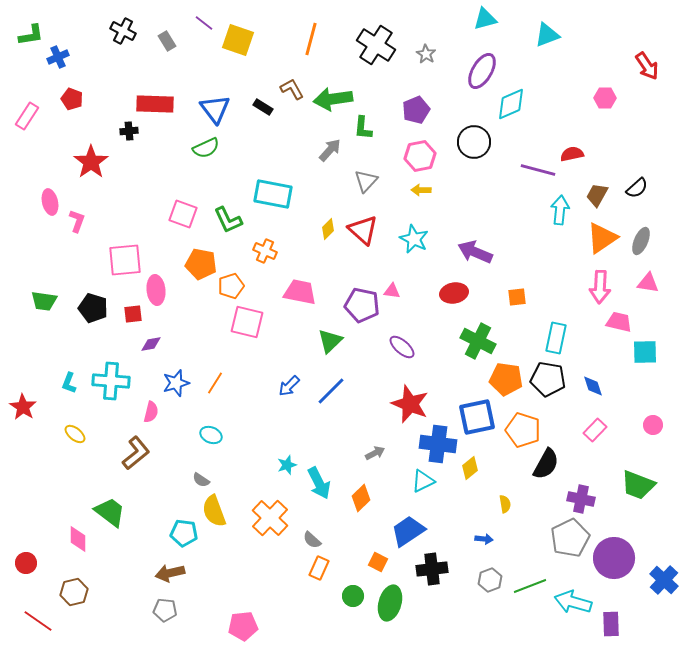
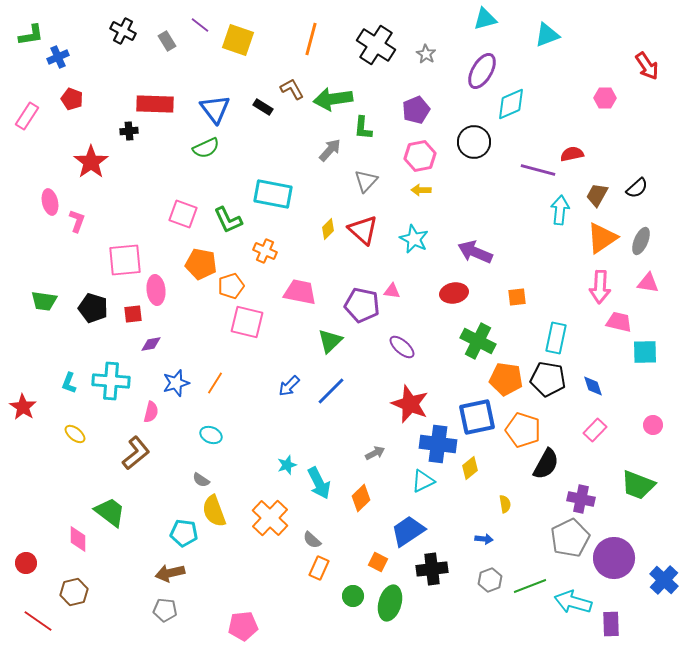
purple line at (204, 23): moved 4 px left, 2 px down
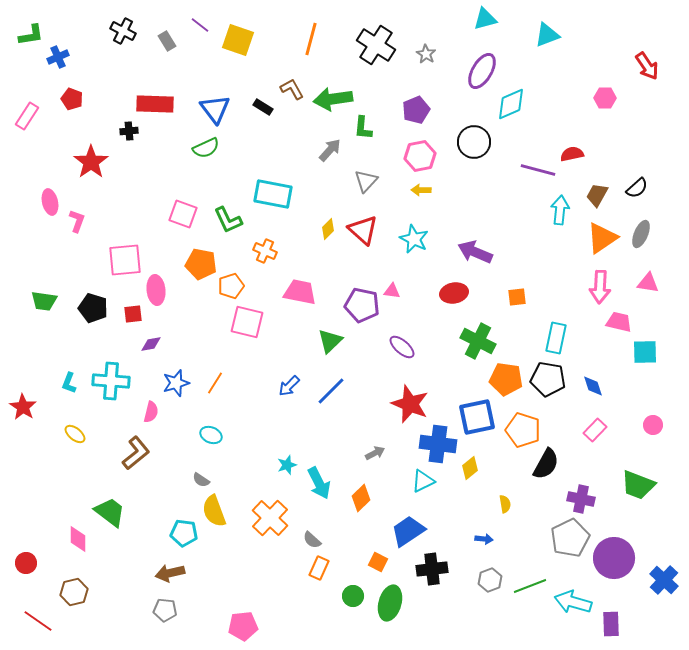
gray ellipse at (641, 241): moved 7 px up
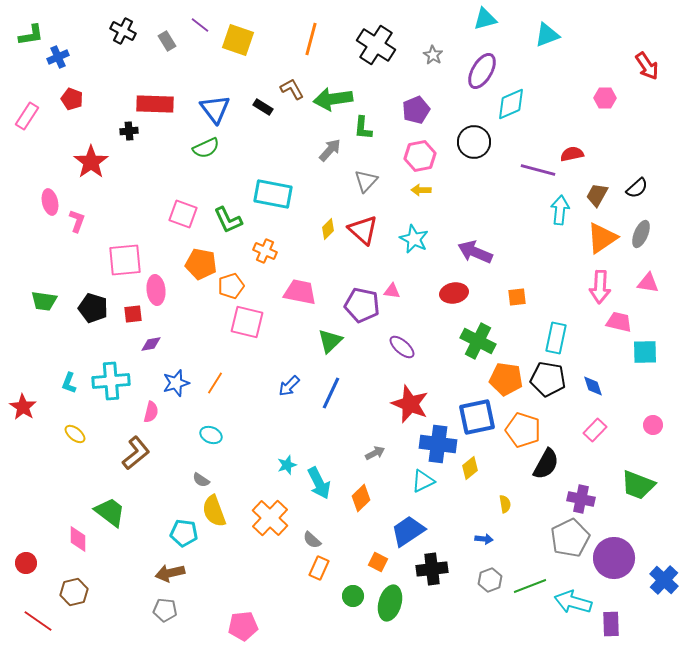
gray star at (426, 54): moved 7 px right, 1 px down
cyan cross at (111, 381): rotated 9 degrees counterclockwise
blue line at (331, 391): moved 2 px down; rotated 20 degrees counterclockwise
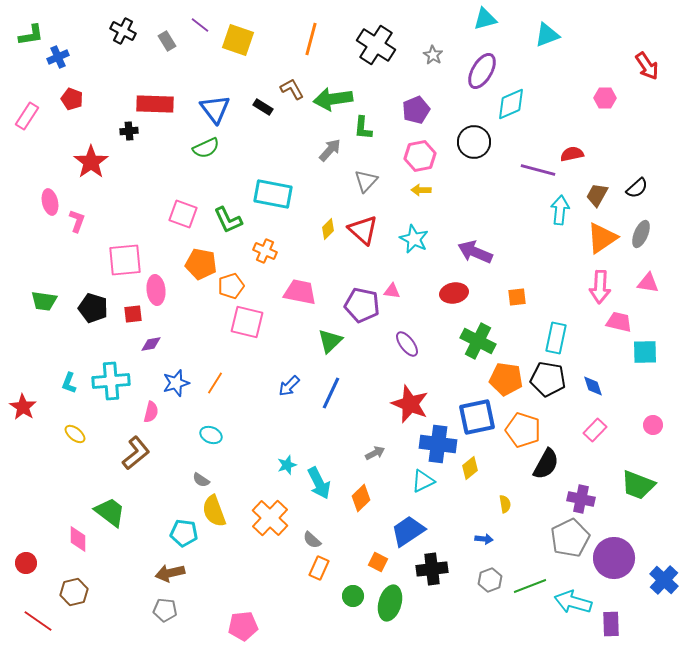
purple ellipse at (402, 347): moved 5 px right, 3 px up; rotated 12 degrees clockwise
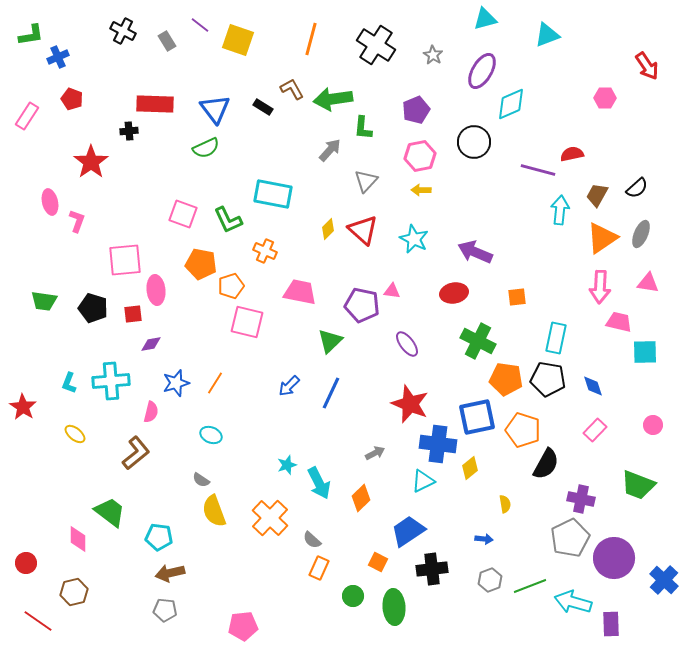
cyan pentagon at (184, 533): moved 25 px left, 4 px down
green ellipse at (390, 603): moved 4 px right, 4 px down; rotated 20 degrees counterclockwise
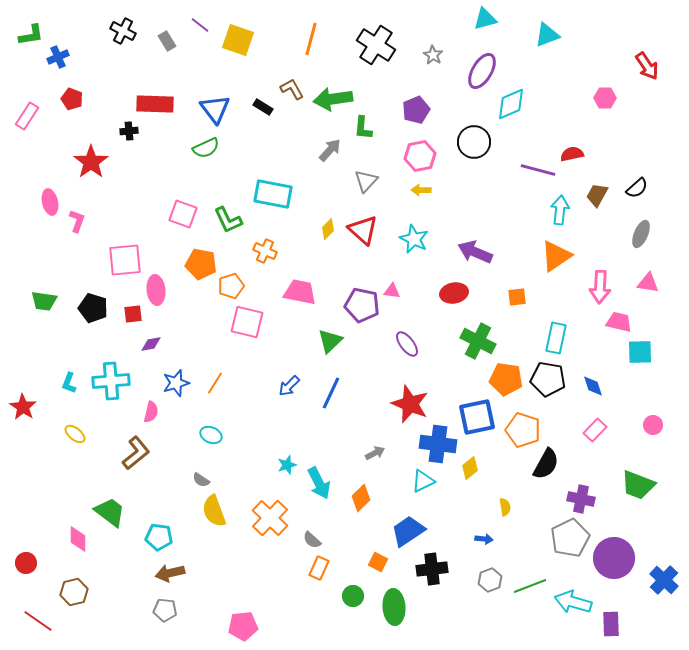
orange triangle at (602, 238): moved 46 px left, 18 px down
cyan square at (645, 352): moved 5 px left
yellow semicircle at (505, 504): moved 3 px down
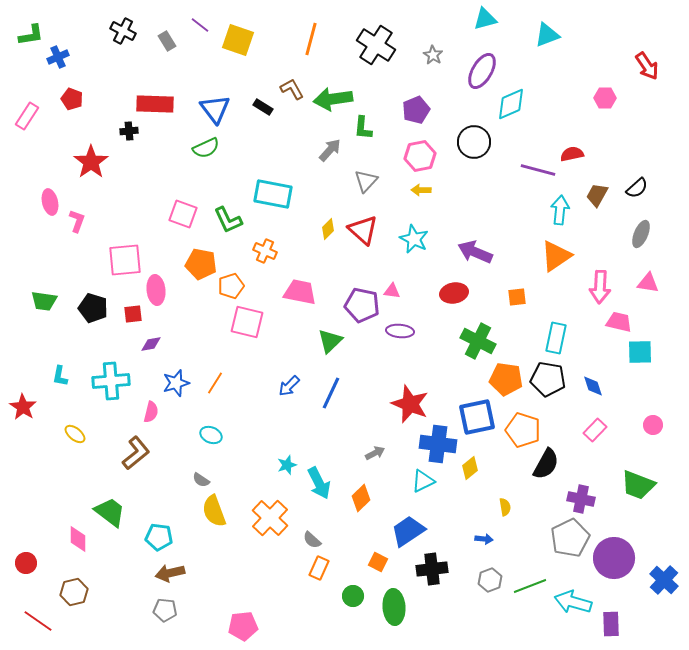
purple ellipse at (407, 344): moved 7 px left, 13 px up; rotated 48 degrees counterclockwise
cyan L-shape at (69, 383): moved 9 px left, 7 px up; rotated 10 degrees counterclockwise
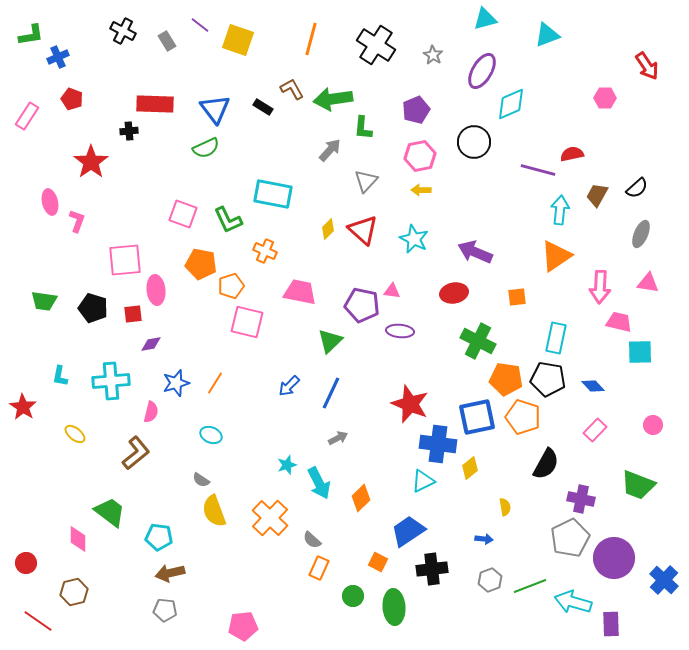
blue diamond at (593, 386): rotated 25 degrees counterclockwise
orange pentagon at (523, 430): moved 13 px up
gray arrow at (375, 453): moved 37 px left, 15 px up
